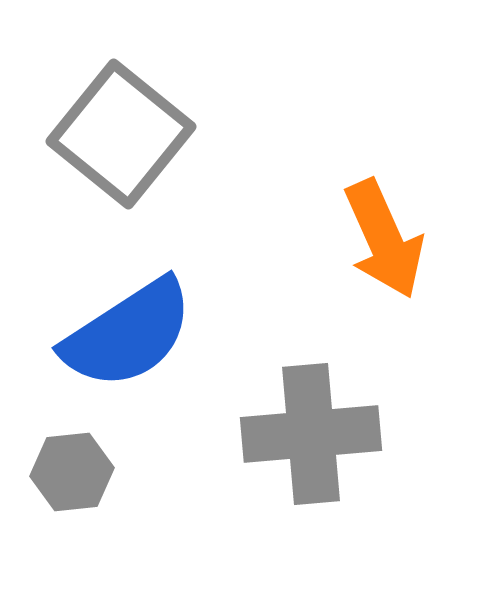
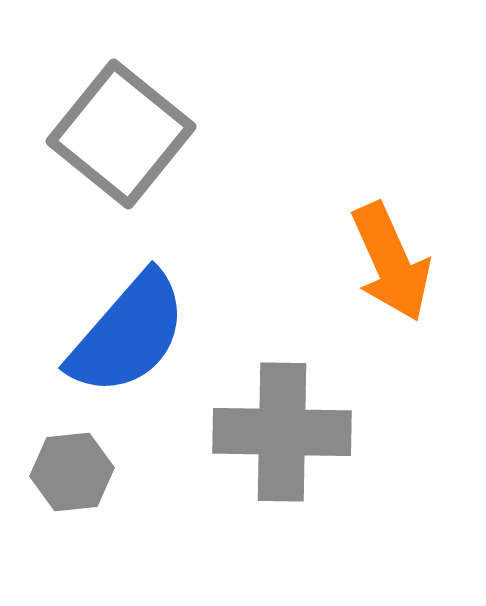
orange arrow: moved 7 px right, 23 px down
blue semicircle: rotated 16 degrees counterclockwise
gray cross: moved 29 px left, 2 px up; rotated 6 degrees clockwise
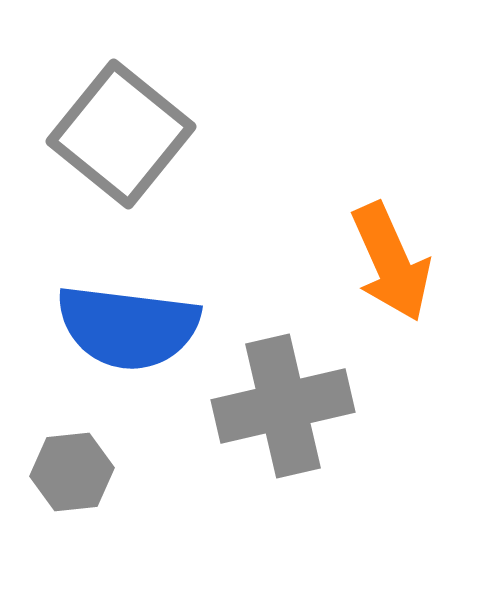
blue semicircle: moved 7 px up; rotated 56 degrees clockwise
gray cross: moved 1 px right, 26 px up; rotated 14 degrees counterclockwise
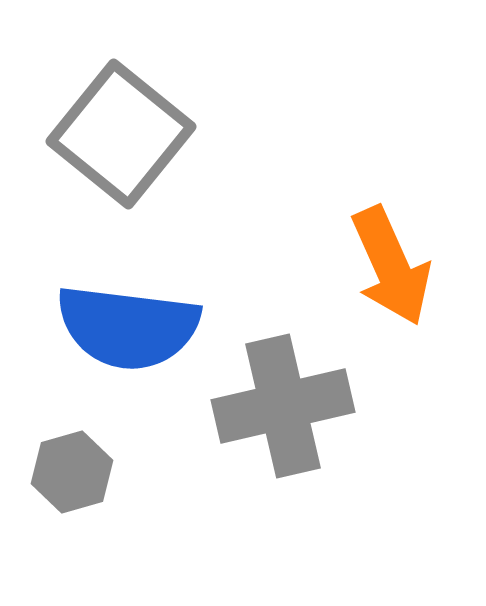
orange arrow: moved 4 px down
gray hexagon: rotated 10 degrees counterclockwise
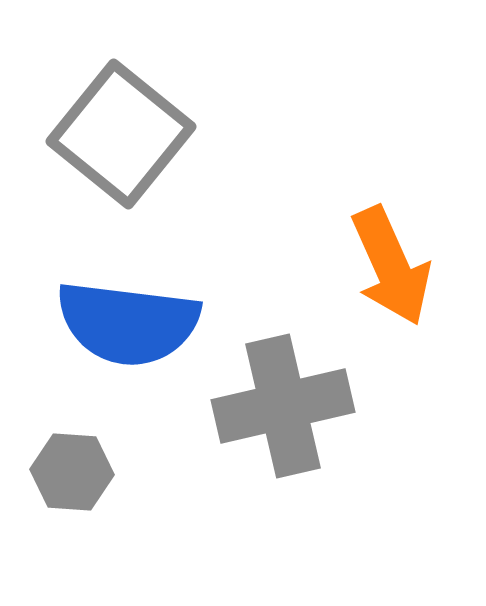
blue semicircle: moved 4 px up
gray hexagon: rotated 20 degrees clockwise
